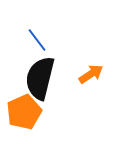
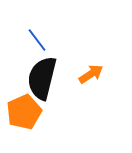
black semicircle: moved 2 px right
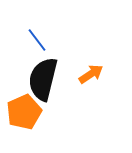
black semicircle: moved 1 px right, 1 px down
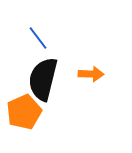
blue line: moved 1 px right, 2 px up
orange arrow: rotated 35 degrees clockwise
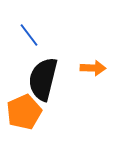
blue line: moved 9 px left, 3 px up
orange arrow: moved 2 px right, 6 px up
